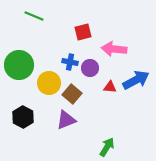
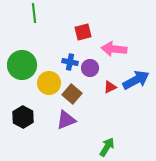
green line: moved 3 px up; rotated 60 degrees clockwise
green circle: moved 3 px right
red triangle: rotated 32 degrees counterclockwise
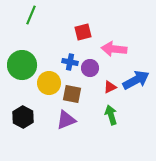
green line: moved 3 px left, 2 px down; rotated 30 degrees clockwise
brown square: rotated 30 degrees counterclockwise
green arrow: moved 4 px right, 32 px up; rotated 48 degrees counterclockwise
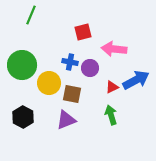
red triangle: moved 2 px right
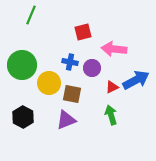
purple circle: moved 2 px right
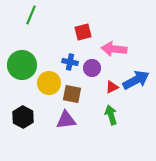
purple triangle: rotated 15 degrees clockwise
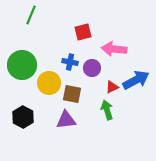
green arrow: moved 4 px left, 5 px up
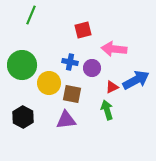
red square: moved 2 px up
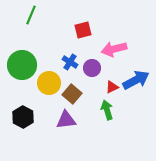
pink arrow: rotated 20 degrees counterclockwise
blue cross: rotated 21 degrees clockwise
brown square: rotated 30 degrees clockwise
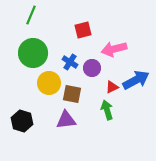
green circle: moved 11 px right, 12 px up
brown square: rotated 30 degrees counterclockwise
black hexagon: moved 1 px left, 4 px down; rotated 10 degrees counterclockwise
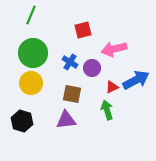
yellow circle: moved 18 px left
